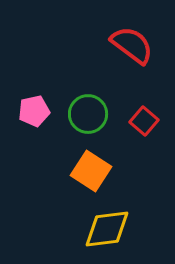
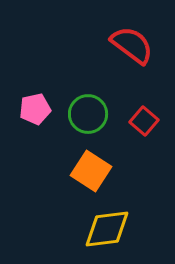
pink pentagon: moved 1 px right, 2 px up
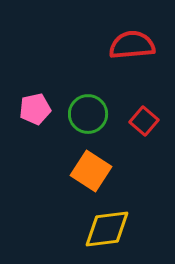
red semicircle: rotated 42 degrees counterclockwise
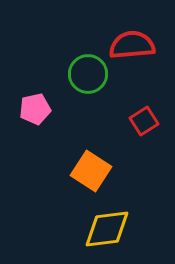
green circle: moved 40 px up
red square: rotated 16 degrees clockwise
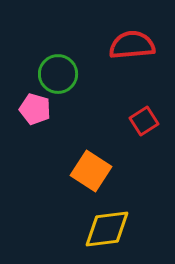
green circle: moved 30 px left
pink pentagon: rotated 28 degrees clockwise
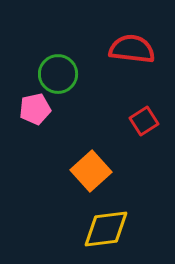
red semicircle: moved 4 px down; rotated 12 degrees clockwise
pink pentagon: rotated 28 degrees counterclockwise
orange square: rotated 15 degrees clockwise
yellow diamond: moved 1 px left
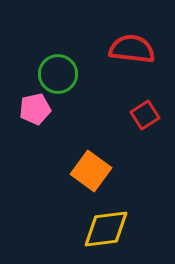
red square: moved 1 px right, 6 px up
orange square: rotated 12 degrees counterclockwise
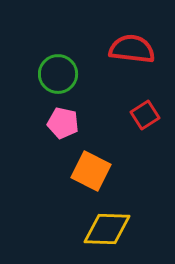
pink pentagon: moved 28 px right, 14 px down; rotated 24 degrees clockwise
orange square: rotated 9 degrees counterclockwise
yellow diamond: moved 1 px right; rotated 9 degrees clockwise
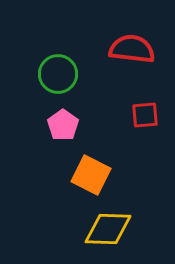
red square: rotated 28 degrees clockwise
pink pentagon: moved 2 px down; rotated 24 degrees clockwise
orange square: moved 4 px down
yellow diamond: moved 1 px right
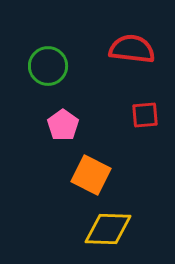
green circle: moved 10 px left, 8 px up
